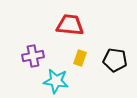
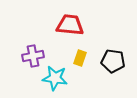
black pentagon: moved 2 px left, 1 px down
cyan star: moved 1 px left, 3 px up
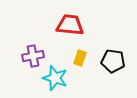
cyan star: rotated 10 degrees clockwise
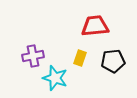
red trapezoid: moved 25 px right, 1 px down; rotated 12 degrees counterclockwise
black pentagon: rotated 15 degrees counterclockwise
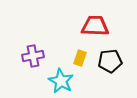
red trapezoid: rotated 8 degrees clockwise
black pentagon: moved 3 px left
cyan star: moved 6 px right, 3 px down; rotated 10 degrees clockwise
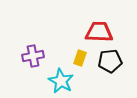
red trapezoid: moved 4 px right, 6 px down
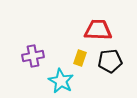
red trapezoid: moved 1 px left, 2 px up
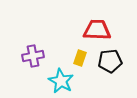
red trapezoid: moved 1 px left
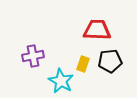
yellow rectangle: moved 3 px right, 6 px down
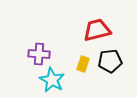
red trapezoid: rotated 16 degrees counterclockwise
purple cross: moved 6 px right, 2 px up; rotated 15 degrees clockwise
cyan star: moved 9 px left, 1 px up
